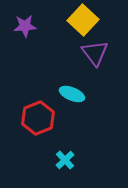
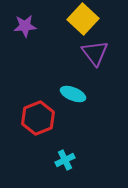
yellow square: moved 1 px up
cyan ellipse: moved 1 px right
cyan cross: rotated 18 degrees clockwise
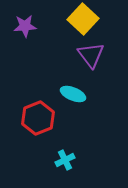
purple triangle: moved 4 px left, 2 px down
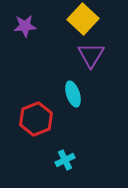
purple triangle: rotated 8 degrees clockwise
cyan ellipse: rotated 50 degrees clockwise
red hexagon: moved 2 px left, 1 px down
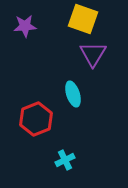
yellow square: rotated 24 degrees counterclockwise
purple triangle: moved 2 px right, 1 px up
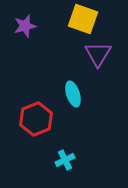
purple star: rotated 10 degrees counterclockwise
purple triangle: moved 5 px right
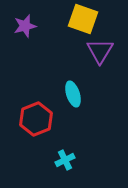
purple triangle: moved 2 px right, 3 px up
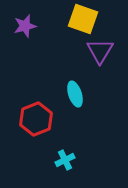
cyan ellipse: moved 2 px right
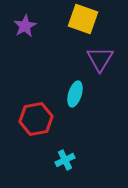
purple star: rotated 15 degrees counterclockwise
purple triangle: moved 8 px down
cyan ellipse: rotated 35 degrees clockwise
red hexagon: rotated 12 degrees clockwise
